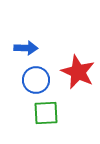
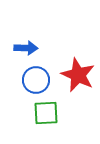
red star: moved 3 px down
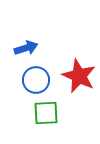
blue arrow: rotated 20 degrees counterclockwise
red star: moved 1 px right, 1 px down
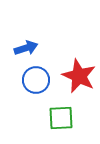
green square: moved 15 px right, 5 px down
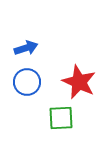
red star: moved 6 px down
blue circle: moved 9 px left, 2 px down
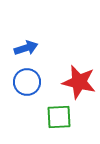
red star: rotated 12 degrees counterclockwise
green square: moved 2 px left, 1 px up
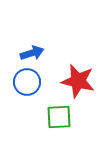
blue arrow: moved 6 px right, 5 px down
red star: moved 1 px left, 1 px up
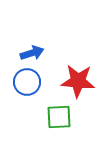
red star: rotated 8 degrees counterclockwise
